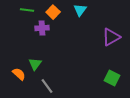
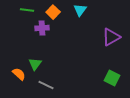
gray line: moved 1 px left, 1 px up; rotated 28 degrees counterclockwise
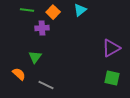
cyan triangle: rotated 16 degrees clockwise
purple triangle: moved 11 px down
green triangle: moved 7 px up
green square: rotated 14 degrees counterclockwise
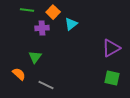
cyan triangle: moved 9 px left, 14 px down
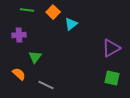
purple cross: moved 23 px left, 7 px down
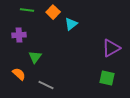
green square: moved 5 px left
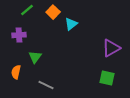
green line: rotated 48 degrees counterclockwise
orange semicircle: moved 3 px left, 2 px up; rotated 120 degrees counterclockwise
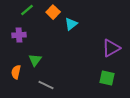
green triangle: moved 3 px down
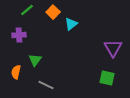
purple triangle: moved 2 px right; rotated 30 degrees counterclockwise
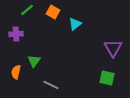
orange square: rotated 16 degrees counterclockwise
cyan triangle: moved 4 px right
purple cross: moved 3 px left, 1 px up
green triangle: moved 1 px left, 1 px down
gray line: moved 5 px right
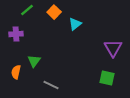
orange square: moved 1 px right; rotated 16 degrees clockwise
